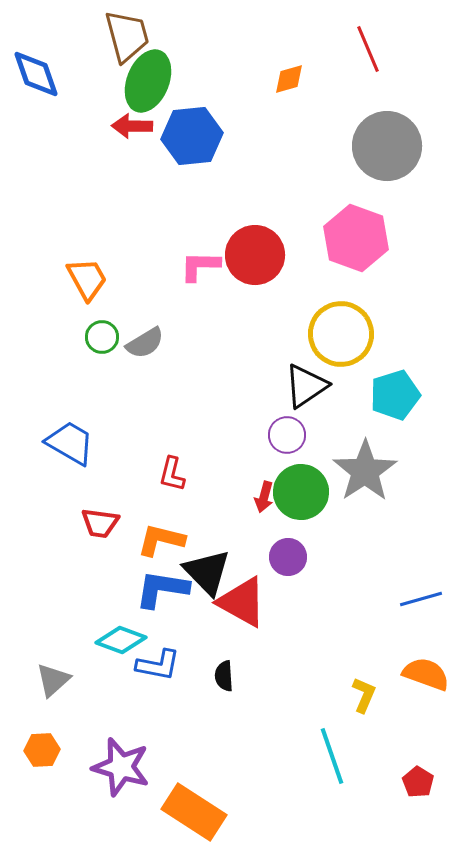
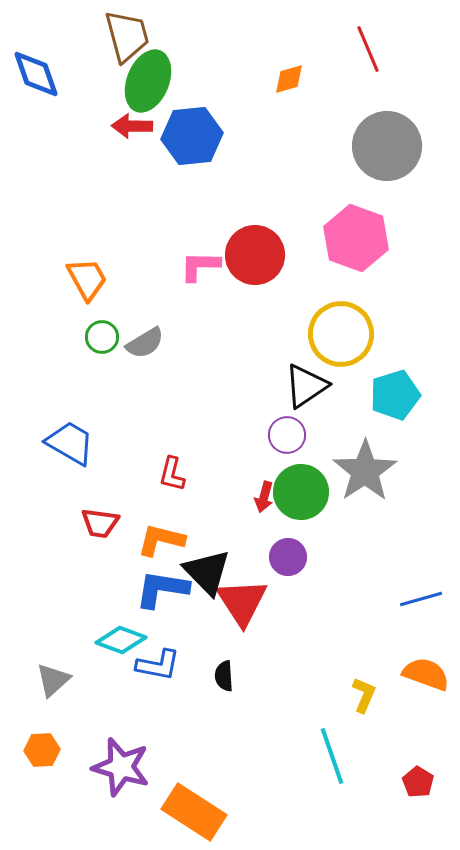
red triangle at (242, 602): rotated 28 degrees clockwise
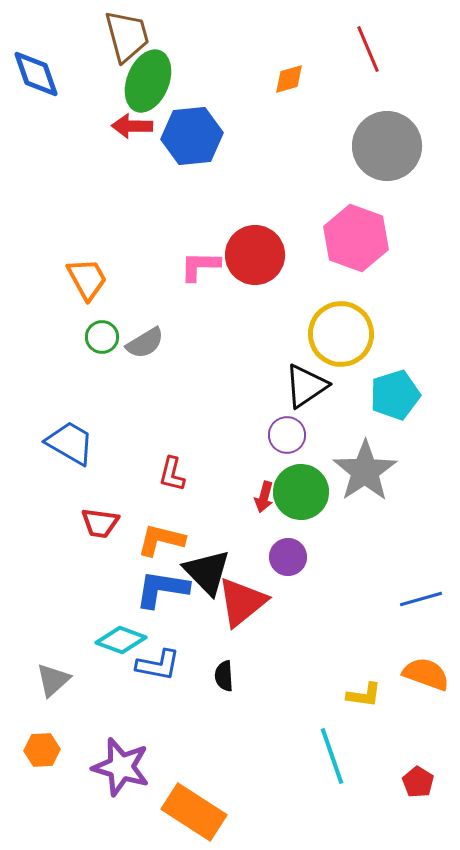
red triangle at (242, 602): rotated 24 degrees clockwise
yellow L-shape at (364, 695): rotated 75 degrees clockwise
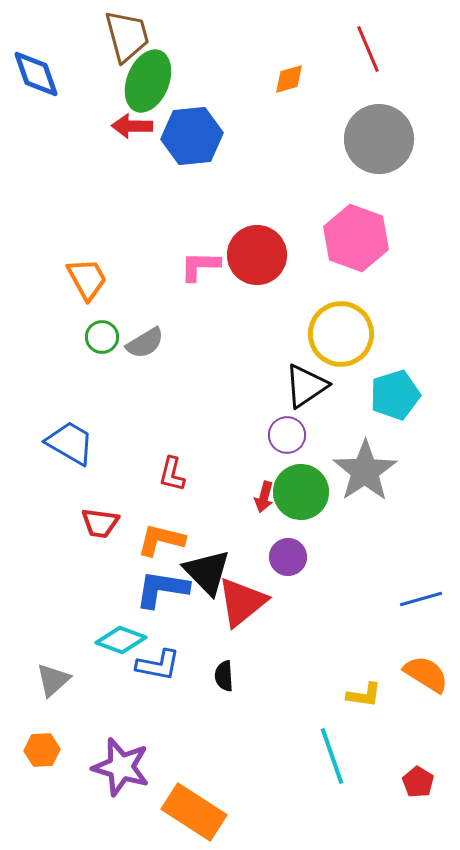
gray circle at (387, 146): moved 8 px left, 7 px up
red circle at (255, 255): moved 2 px right
orange semicircle at (426, 674): rotated 12 degrees clockwise
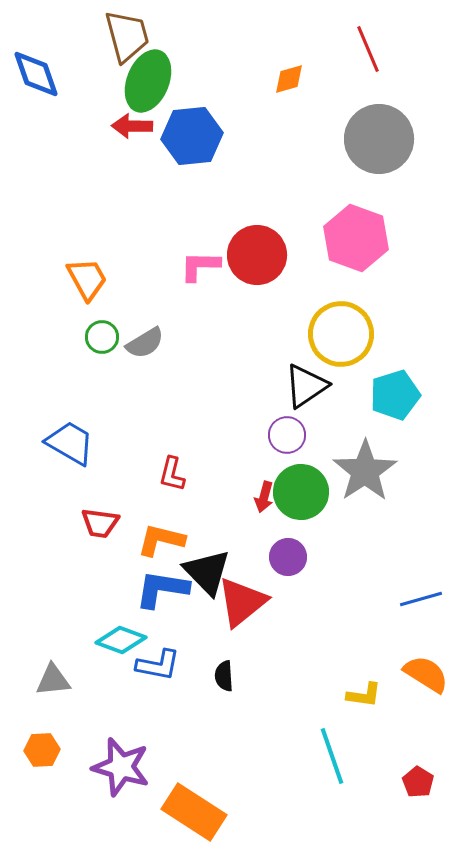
gray triangle at (53, 680): rotated 36 degrees clockwise
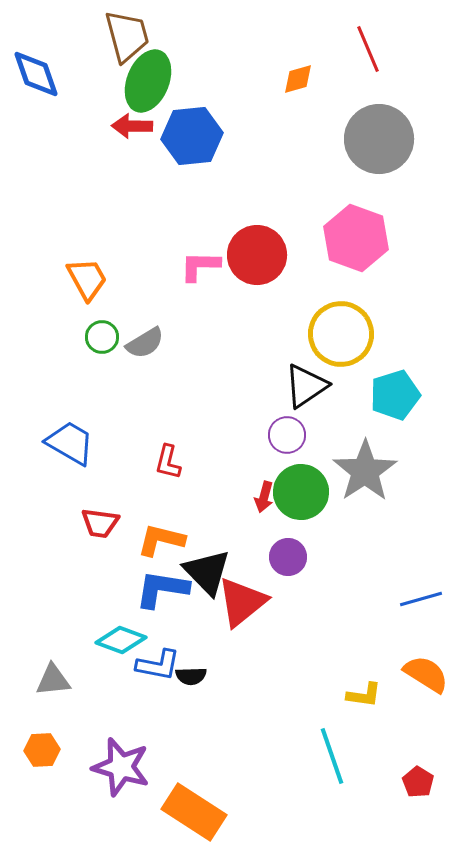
orange diamond at (289, 79): moved 9 px right
red L-shape at (172, 474): moved 4 px left, 12 px up
black semicircle at (224, 676): moved 33 px left; rotated 88 degrees counterclockwise
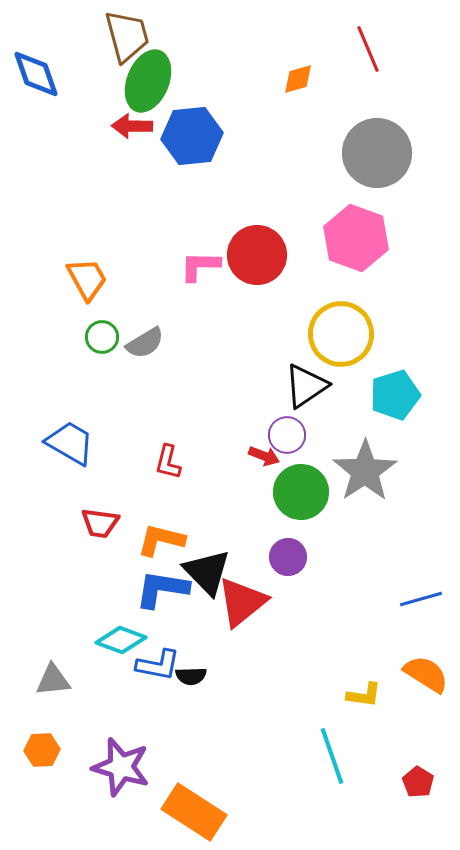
gray circle at (379, 139): moved 2 px left, 14 px down
red arrow at (264, 497): moved 41 px up; rotated 84 degrees counterclockwise
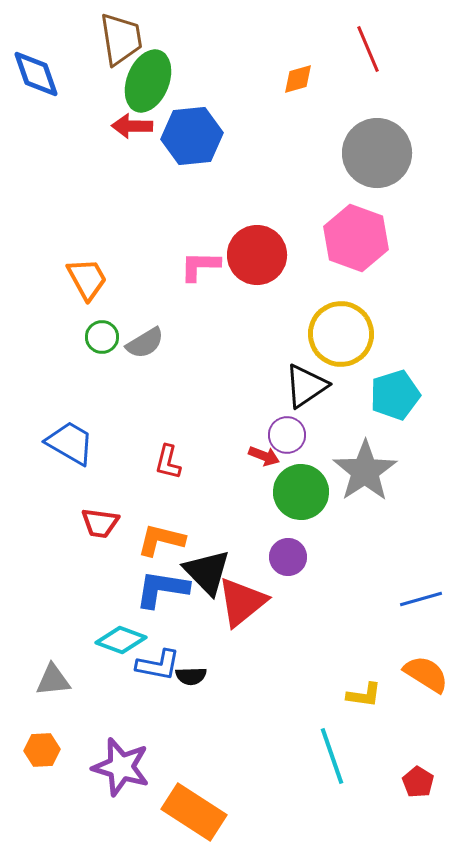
brown trapezoid at (127, 36): moved 6 px left, 3 px down; rotated 6 degrees clockwise
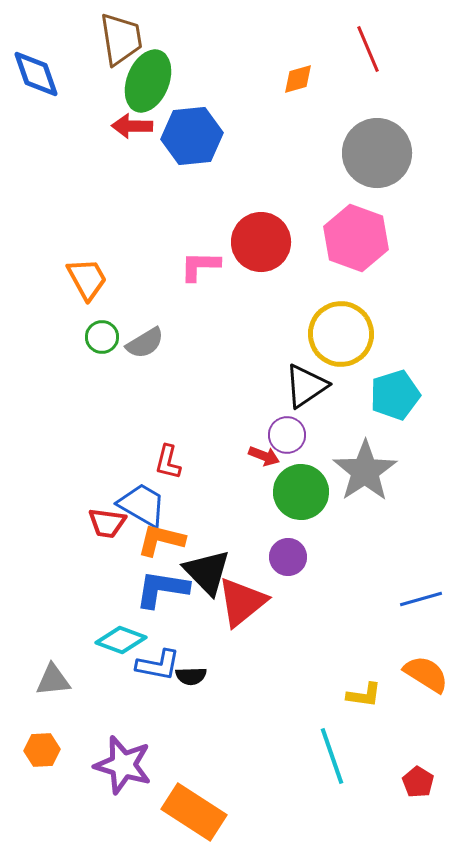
red circle at (257, 255): moved 4 px right, 13 px up
blue trapezoid at (70, 443): moved 72 px right, 62 px down
red trapezoid at (100, 523): moved 7 px right
purple star at (121, 767): moved 2 px right, 2 px up
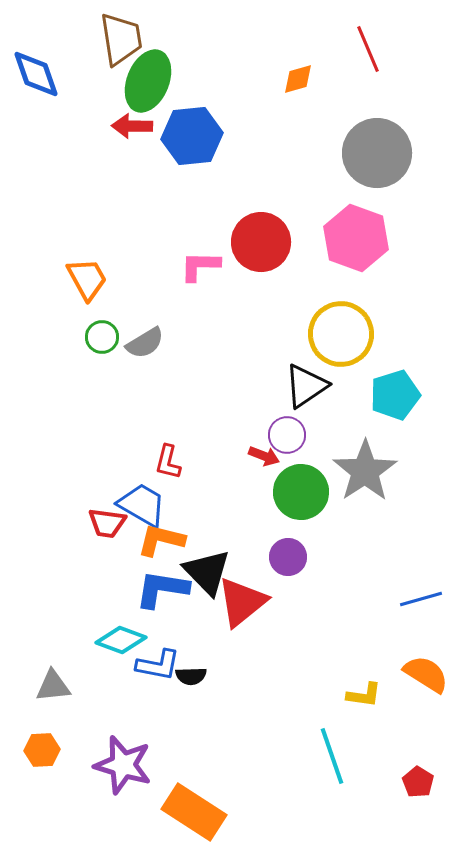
gray triangle at (53, 680): moved 6 px down
